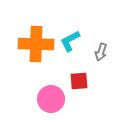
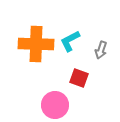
gray arrow: moved 2 px up
red square: moved 3 px up; rotated 24 degrees clockwise
pink circle: moved 4 px right, 6 px down
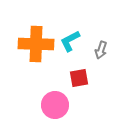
red square: rotated 30 degrees counterclockwise
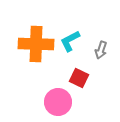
red square: rotated 36 degrees clockwise
pink circle: moved 3 px right, 3 px up
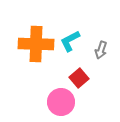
red square: rotated 24 degrees clockwise
pink circle: moved 3 px right
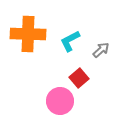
orange cross: moved 8 px left, 10 px up
gray arrow: rotated 150 degrees counterclockwise
pink circle: moved 1 px left, 1 px up
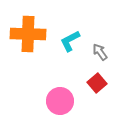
gray arrow: moved 1 px left, 2 px down; rotated 84 degrees counterclockwise
red square: moved 18 px right, 5 px down
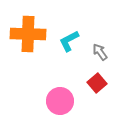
cyan L-shape: moved 1 px left
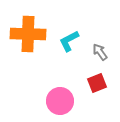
red square: rotated 18 degrees clockwise
